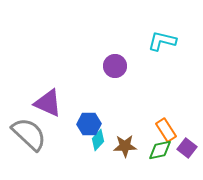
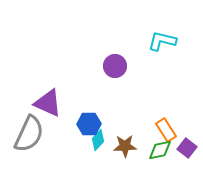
gray semicircle: rotated 72 degrees clockwise
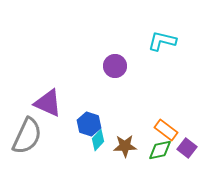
blue hexagon: rotated 20 degrees clockwise
orange rectangle: rotated 20 degrees counterclockwise
gray semicircle: moved 2 px left, 2 px down
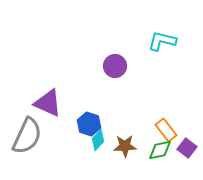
orange rectangle: rotated 15 degrees clockwise
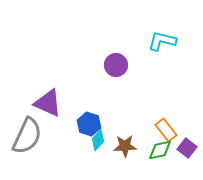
purple circle: moved 1 px right, 1 px up
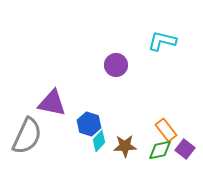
purple triangle: moved 4 px right; rotated 12 degrees counterclockwise
cyan diamond: moved 1 px right, 1 px down
purple square: moved 2 px left, 1 px down
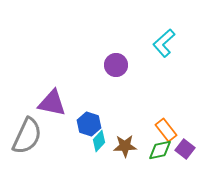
cyan L-shape: moved 2 px right, 2 px down; rotated 56 degrees counterclockwise
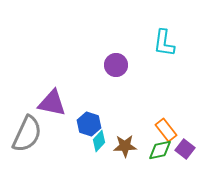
cyan L-shape: rotated 40 degrees counterclockwise
gray semicircle: moved 2 px up
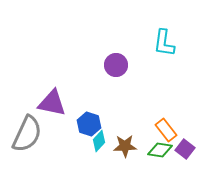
green diamond: rotated 20 degrees clockwise
